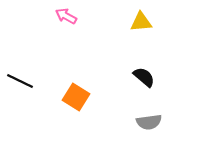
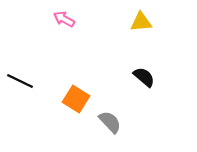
pink arrow: moved 2 px left, 3 px down
orange square: moved 2 px down
gray semicircle: moved 39 px left; rotated 125 degrees counterclockwise
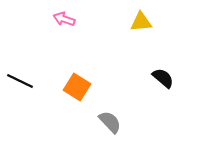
pink arrow: rotated 10 degrees counterclockwise
black semicircle: moved 19 px right, 1 px down
orange square: moved 1 px right, 12 px up
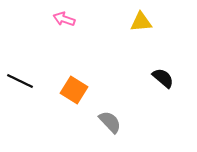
orange square: moved 3 px left, 3 px down
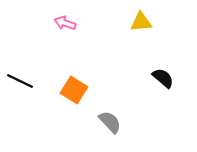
pink arrow: moved 1 px right, 4 px down
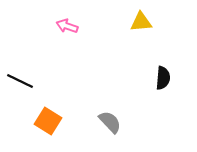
pink arrow: moved 2 px right, 3 px down
black semicircle: rotated 55 degrees clockwise
orange square: moved 26 px left, 31 px down
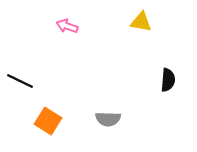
yellow triangle: rotated 15 degrees clockwise
black semicircle: moved 5 px right, 2 px down
gray semicircle: moved 2 px left, 3 px up; rotated 135 degrees clockwise
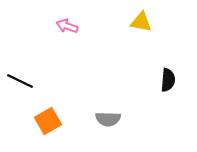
orange square: rotated 28 degrees clockwise
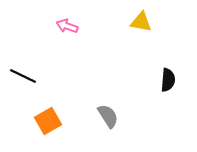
black line: moved 3 px right, 5 px up
gray semicircle: moved 3 px up; rotated 125 degrees counterclockwise
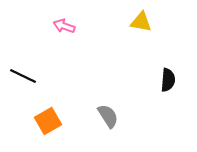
pink arrow: moved 3 px left
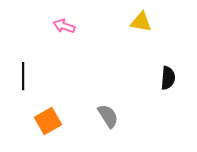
black line: rotated 64 degrees clockwise
black semicircle: moved 2 px up
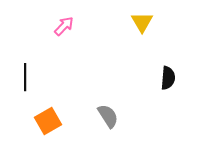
yellow triangle: moved 1 px right; rotated 50 degrees clockwise
pink arrow: rotated 115 degrees clockwise
black line: moved 2 px right, 1 px down
